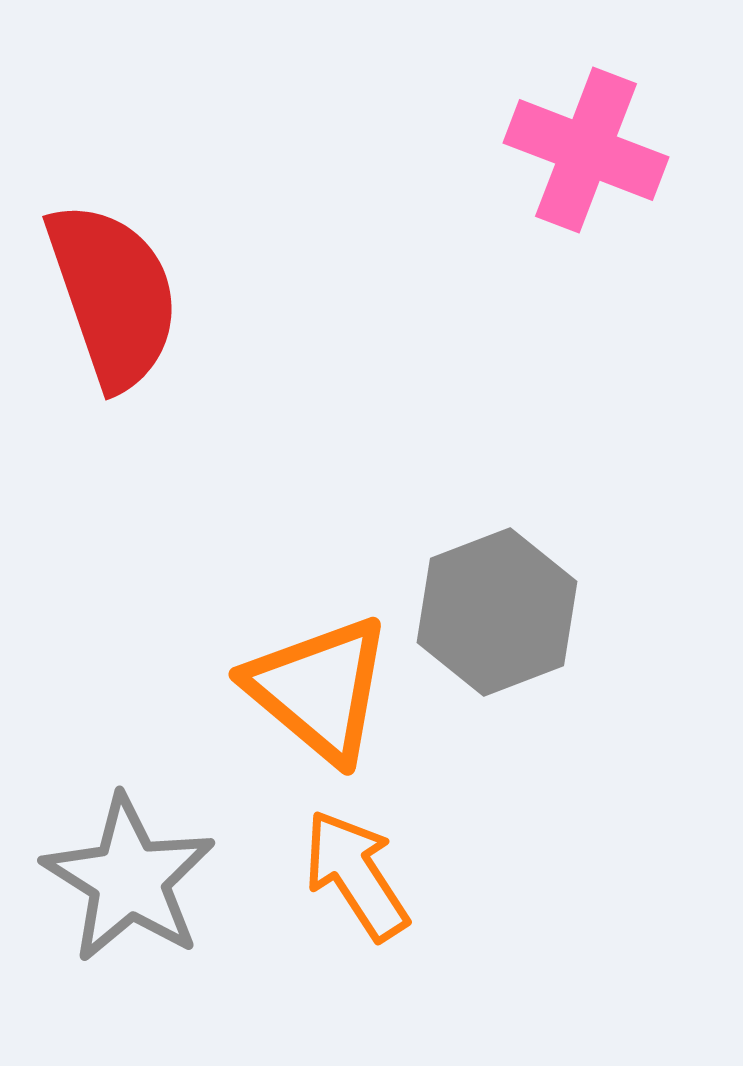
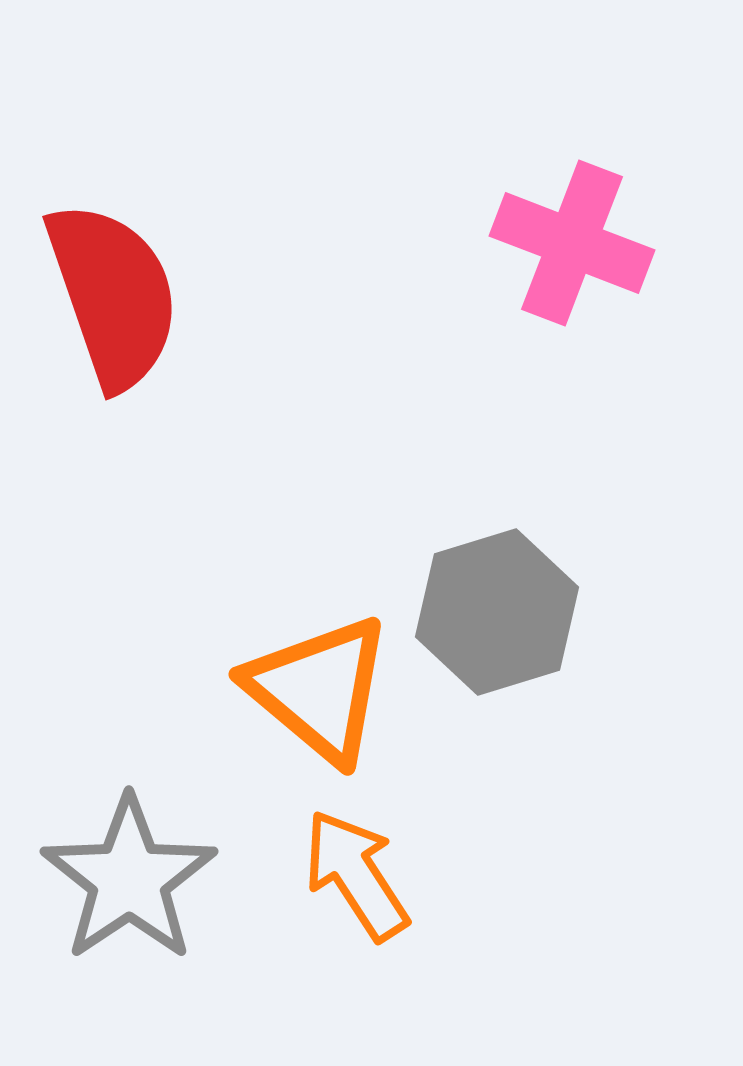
pink cross: moved 14 px left, 93 px down
gray hexagon: rotated 4 degrees clockwise
gray star: rotated 6 degrees clockwise
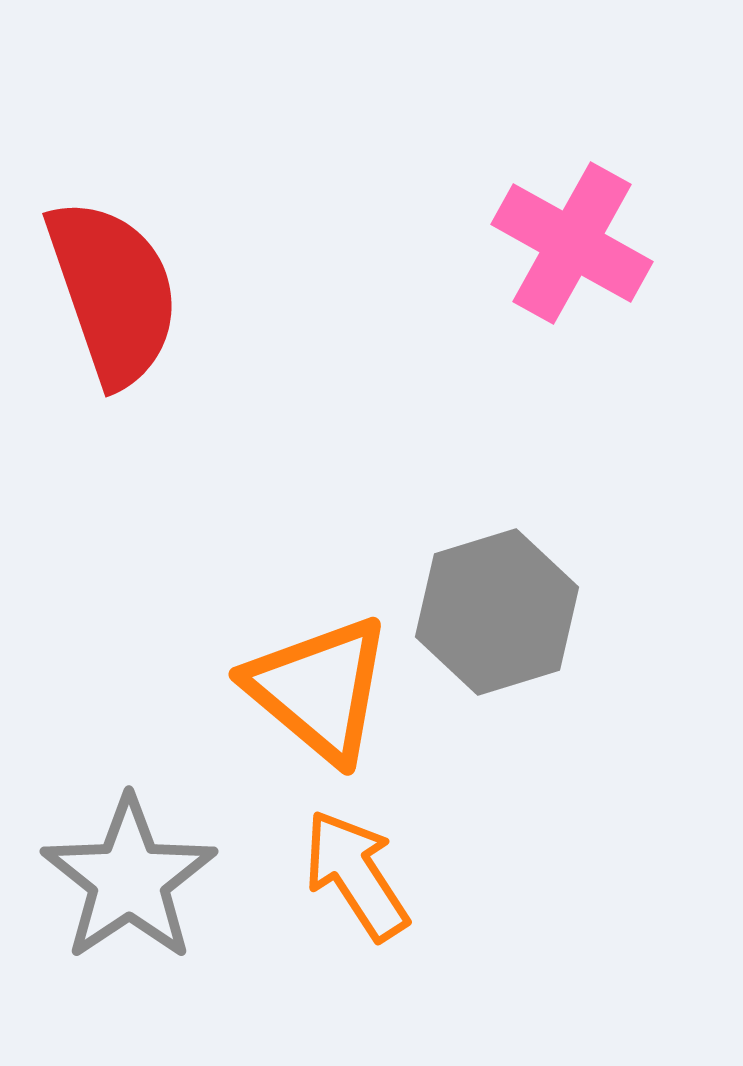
pink cross: rotated 8 degrees clockwise
red semicircle: moved 3 px up
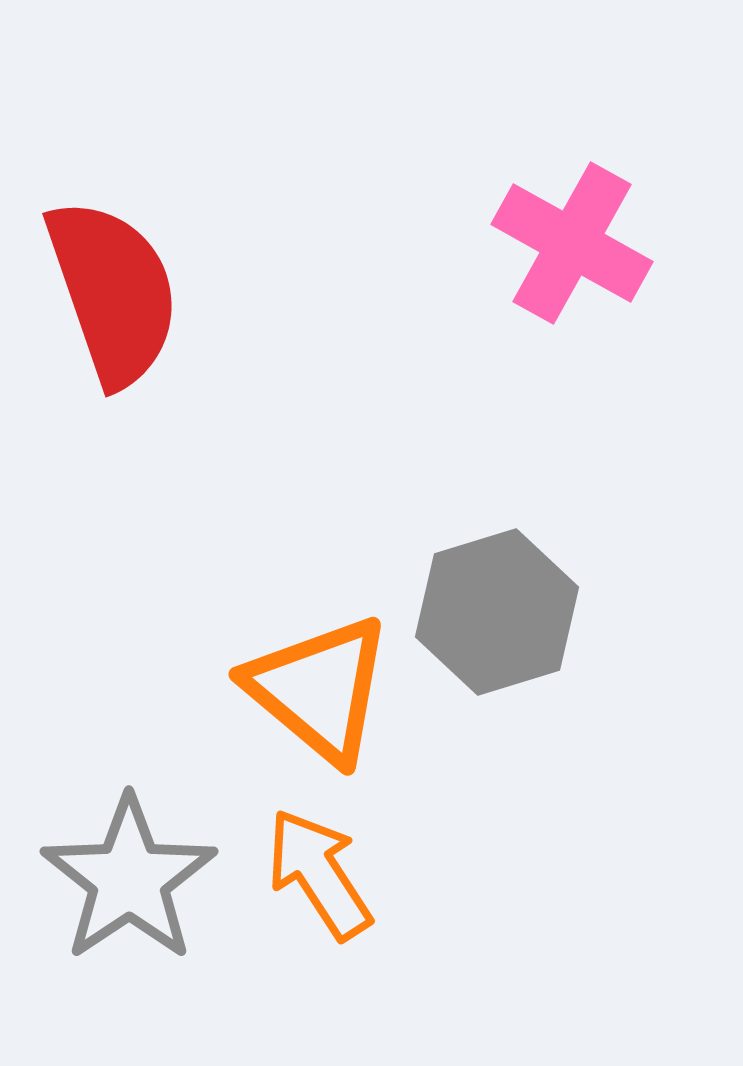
orange arrow: moved 37 px left, 1 px up
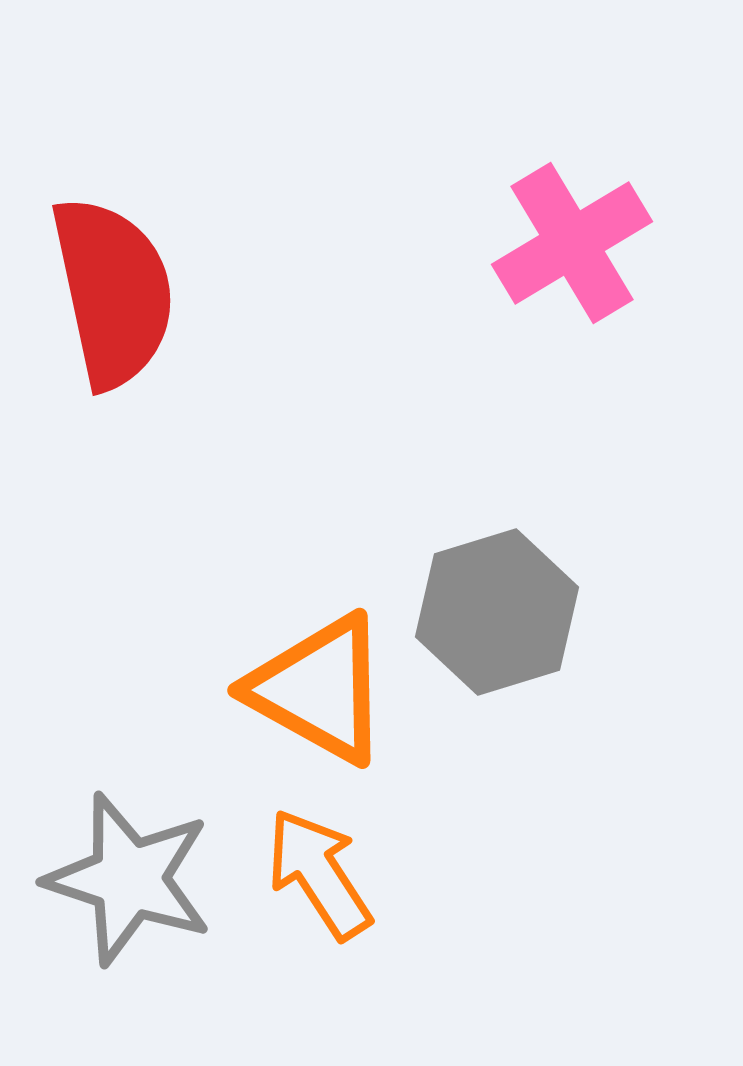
pink cross: rotated 30 degrees clockwise
red semicircle: rotated 7 degrees clockwise
orange triangle: rotated 11 degrees counterclockwise
gray star: rotated 20 degrees counterclockwise
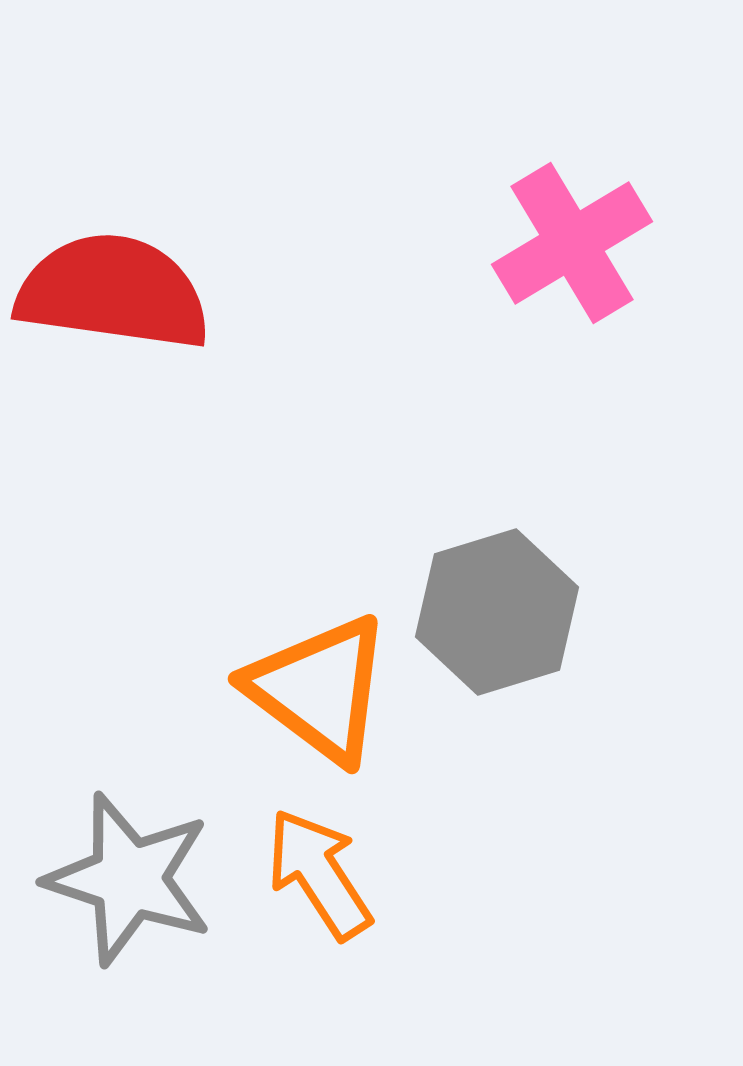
red semicircle: rotated 70 degrees counterclockwise
orange triangle: rotated 8 degrees clockwise
